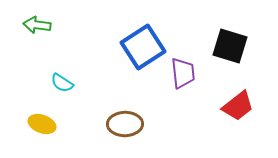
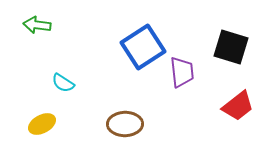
black square: moved 1 px right, 1 px down
purple trapezoid: moved 1 px left, 1 px up
cyan semicircle: moved 1 px right
yellow ellipse: rotated 48 degrees counterclockwise
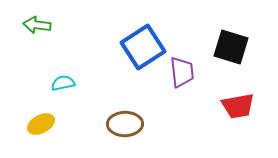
cyan semicircle: rotated 135 degrees clockwise
red trapezoid: rotated 28 degrees clockwise
yellow ellipse: moved 1 px left
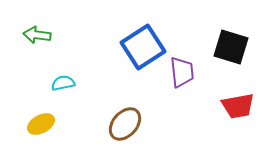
green arrow: moved 10 px down
brown ellipse: rotated 48 degrees counterclockwise
